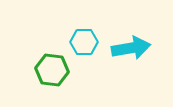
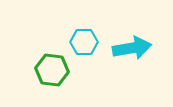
cyan arrow: moved 1 px right
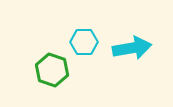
green hexagon: rotated 12 degrees clockwise
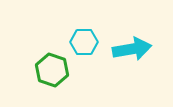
cyan arrow: moved 1 px down
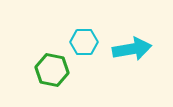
green hexagon: rotated 8 degrees counterclockwise
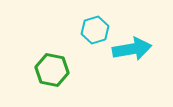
cyan hexagon: moved 11 px right, 12 px up; rotated 16 degrees counterclockwise
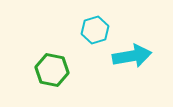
cyan arrow: moved 7 px down
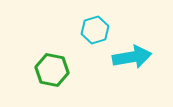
cyan arrow: moved 1 px down
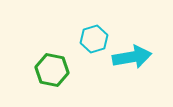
cyan hexagon: moved 1 px left, 9 px down
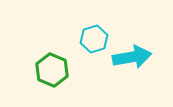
green hexagon: rotated 12 degrees clockwise
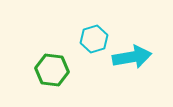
green hexagon: rotated 16 degrees counterclockwise
